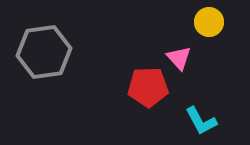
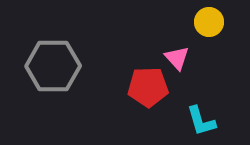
gray hexagon: moved 9 px right, 14 px down; rotated 8 degrees clockwise
pink triangle: moved 2 px left
cyan L-shape: rotated 12 degrees clockwise
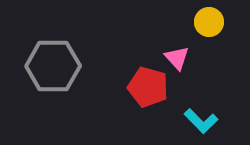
red pentagon: rotated 18 degrees clockwise
cyan L-shape: rotated 28 degrees counterclockwise
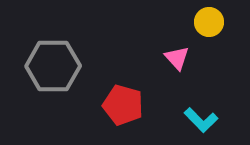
red pentagon: moved 25 px left, 18 px down
cyan L-shape: moved 1 px up
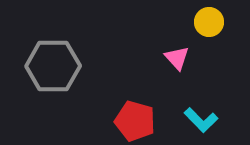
red pentagon: moved 12 px right, 16 px down
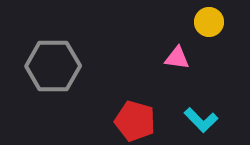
pink triangle: rotated 40 degrees counterclockwise
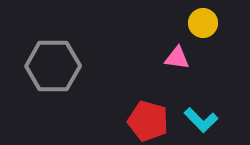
yellow circle: moved 6 px left, 1 px down
red pentagon: moved 13 px right
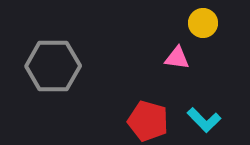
cyan L-shape: moved 3 px right
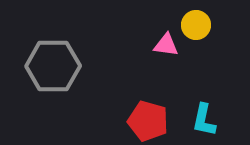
yellow circle: moved 7 px left, 2 px down
pink triangle: moved 11 px left, 13 px up
cyan L-shape: rotated 56 degrees clockwise
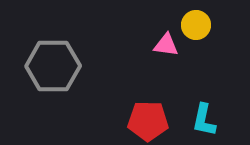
red pentagon: rotated 15 degrees counterclockwise
